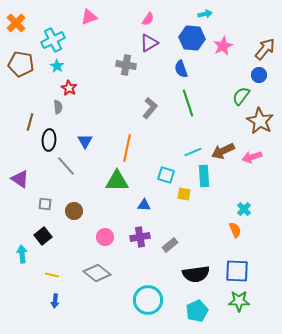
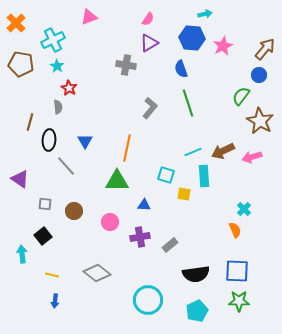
pink circle at (105, 237): moved 5 px right, 15 px up
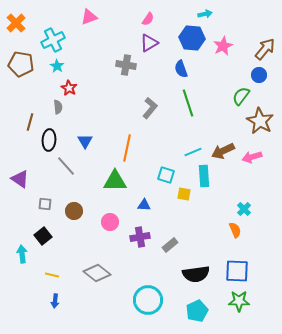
green triangle at (117, 181): moved 2 px left
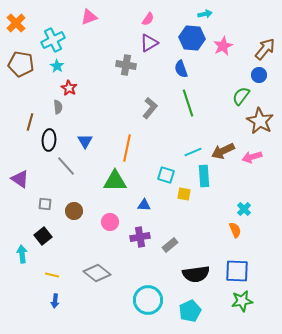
green star at (239, 301): moved 3 px right; rotated 10 degrees counterclockwise
cyan pentagon at (197, 311): moved 7 px left
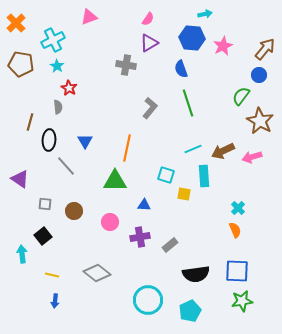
cyan line at (193, 152): moved 3 px up
cyan cross at (244, 209): moved 6 px left, 1 px up
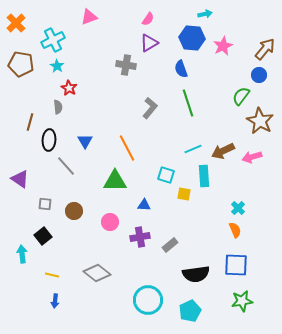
orange line at (127, 148): rotated 40 degrees counterclockwise
blue square at (237, 271): moved 1 px left, 6 px up
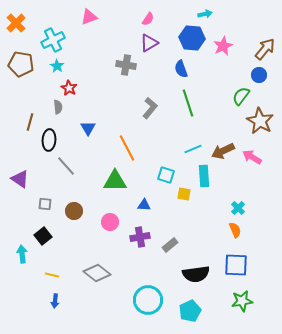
blue triangle at (85, 141): moved 3 px right, 13 px up
pink arrow at (252, 157): rotated 48 degrees clockwise
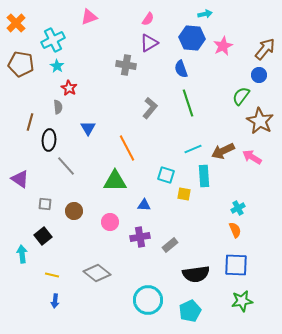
cyan cross at (238, 208): rotated 16 degrees clockwise
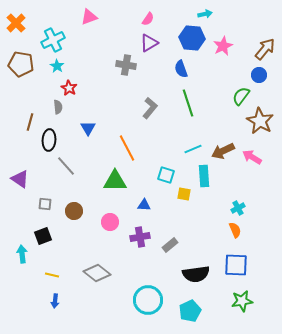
black square at (43, 236): rotated 18 degrees clockwise
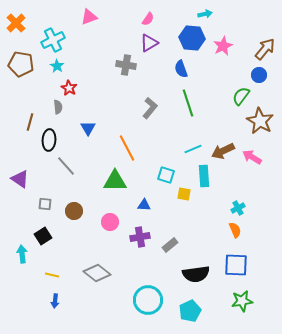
black square at (43, 236): rotated 12 degrees counterclockwise
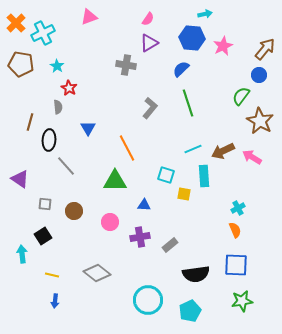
cyan cross at (53, 40): moved 10 px left, 7 px up
blue semicircle at (181, 69): rotated 66 degrees clockwise
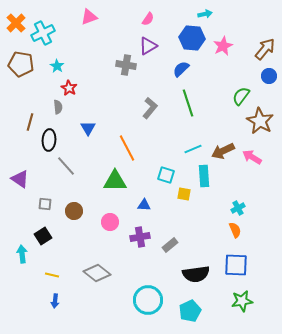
purple triangle at (149, 43): moved 1 px left, 3 px down
blue circle at (259, 75): moved 10 px right, 1 px down
